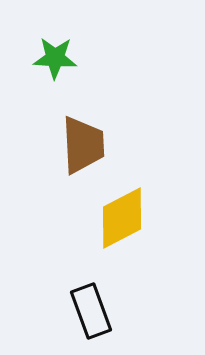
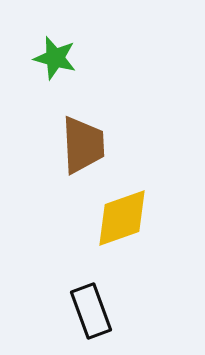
green star: rotated 12 degrees clockwise
yellow diamond: rotated 8 degrees clockwise
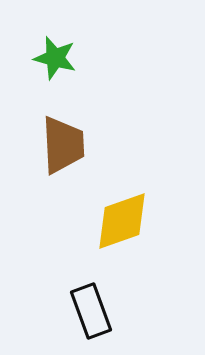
brown trapezoid: moved 20 px left
yellow diamond: moved 3 px down
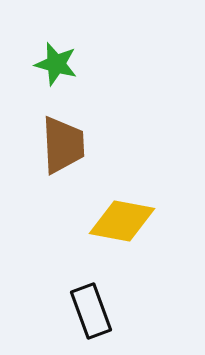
green star: moved 1 px right, 6 px down
yellow diamond: rotated 30 degrees clockwise
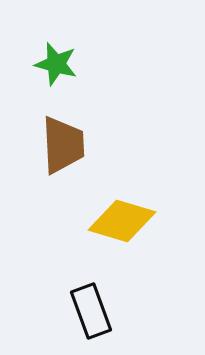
yellow diamond: rotated 6 degrees clockwise
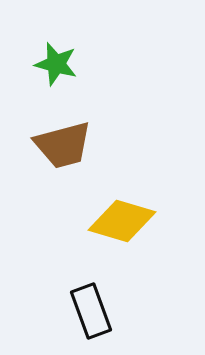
brown trapezoid: rotated 78 degrees clockwise
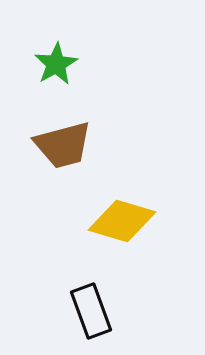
green star: rotated 27 degrees clockwise
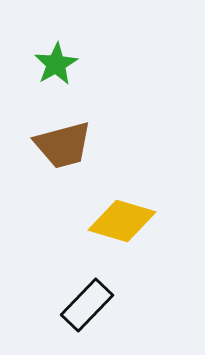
black rectangle: moved 4 px left, 6 px up; rotated 64 degrees clockwise
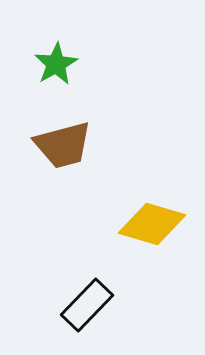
yellow diamond: moved 30 px right, 3 px down
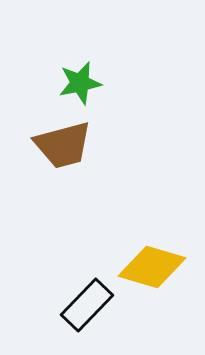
green star: moved 24 px right, 19 px down; rotated 18 degrees clockwise
yellow diamond: moved 43 px down
